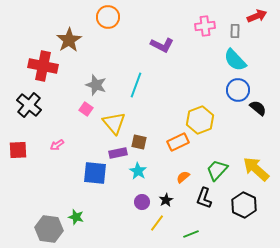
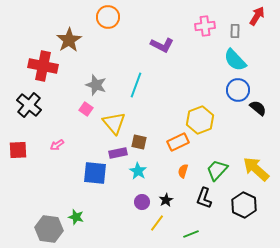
red arrow: rotated 36 degrees counterclockwise
orange semicircle: moved 6 px up; rotated 32 degrees counterclockwise
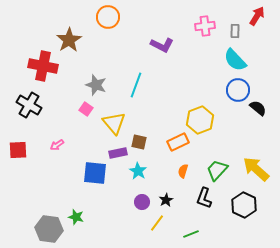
black cross: rotated 10 degrees counterclockwise
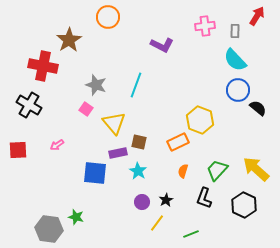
yellow hexagon: rotated 20 degrees counterclockwise
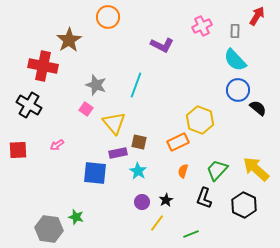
pink cross: moved 3 px left; rotated 18 degrees counterclockwise
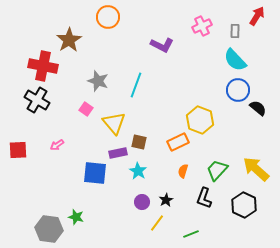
gray star: moved 2 px right, 4 px up
black cross: moved 8 px right, 5 px up
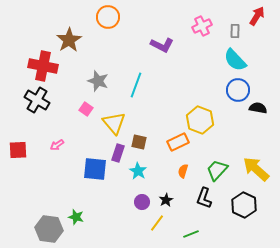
black semicircle: rotated 30 degrees counterclockwise
purple rectangle: rotated 60 degrees counterclockwise
blue square: moved 4 px up
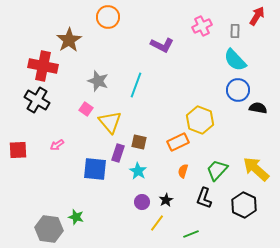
yellow triangle: moved 4 px left, 1 px up
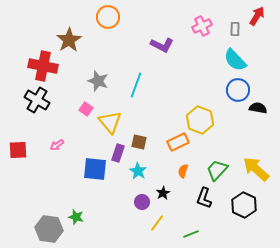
gray rectangle: moved 2 px up
black star: moved 3 px left, 7 px up
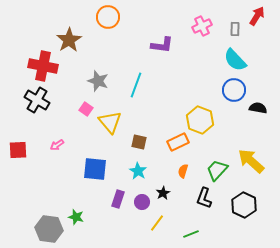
purple L-shape: rotated 20 degrees counterclockwise
blue circle: moved 4 px left
purple rectangle: moved 46 px down
yellow arrow: moved 5 px left, 8 px up
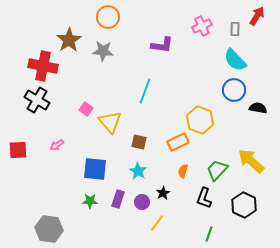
gray star: moved 5 px right, 30 px up; rotated 15 degrees counterclockwise
cyan line: moved 9 px right, 6 px down
green star: moved 14 px right, 16 px up; rotated 14 degrees counterclockwise
green line: moved 18 px right; rotated 49 degrees counterclockwise
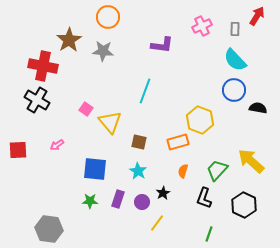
orange rectangle: rotated 10 degrees clockwise
